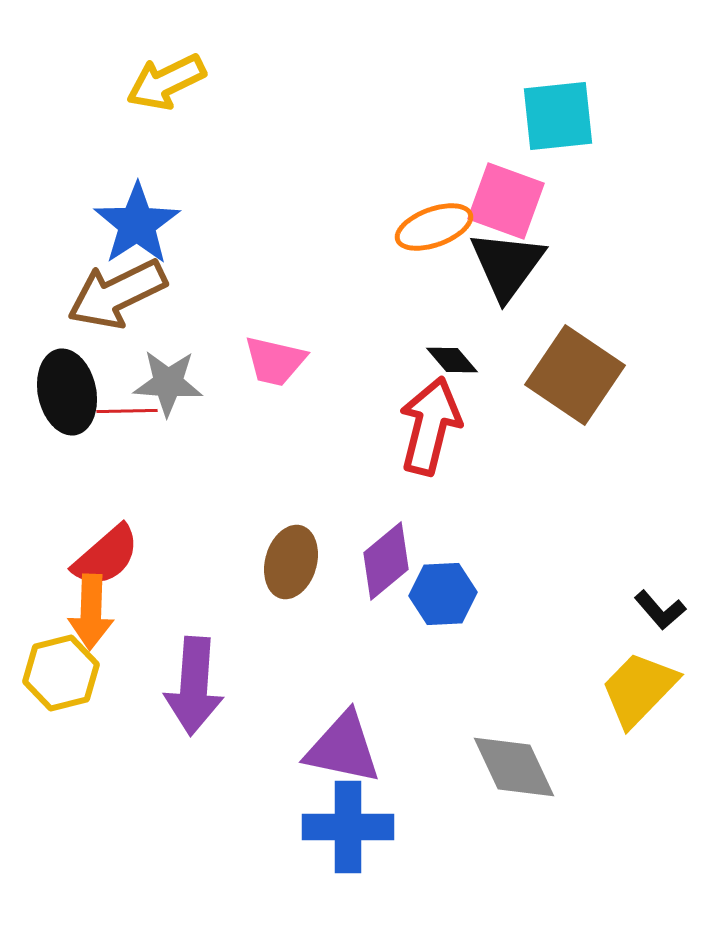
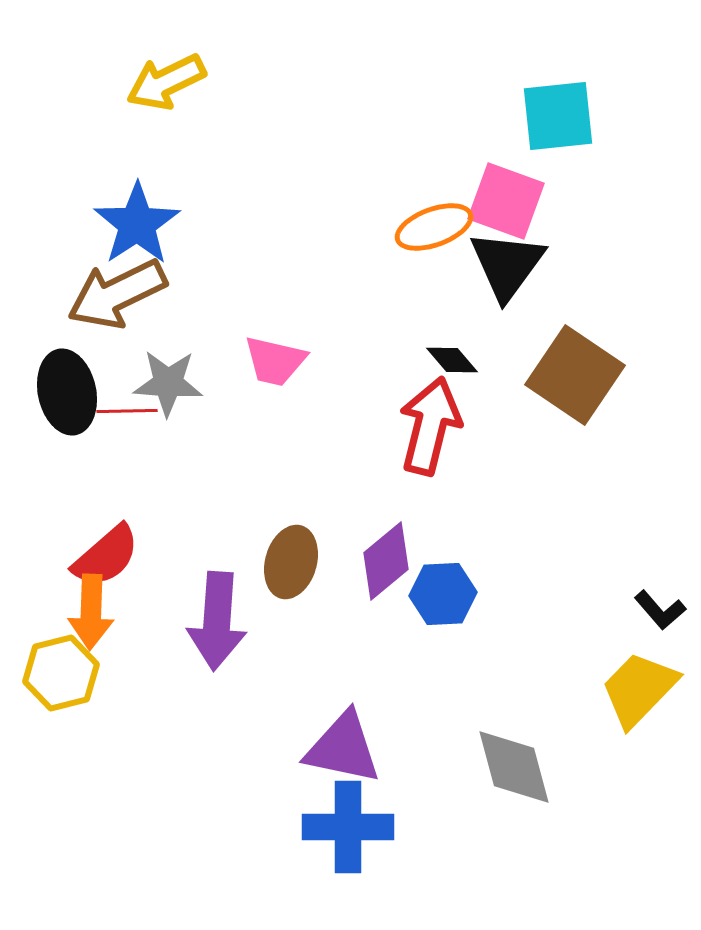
purple arrow: moved 23 px right, 65 px up
gray diamond: rotated 10 degrees clockwise
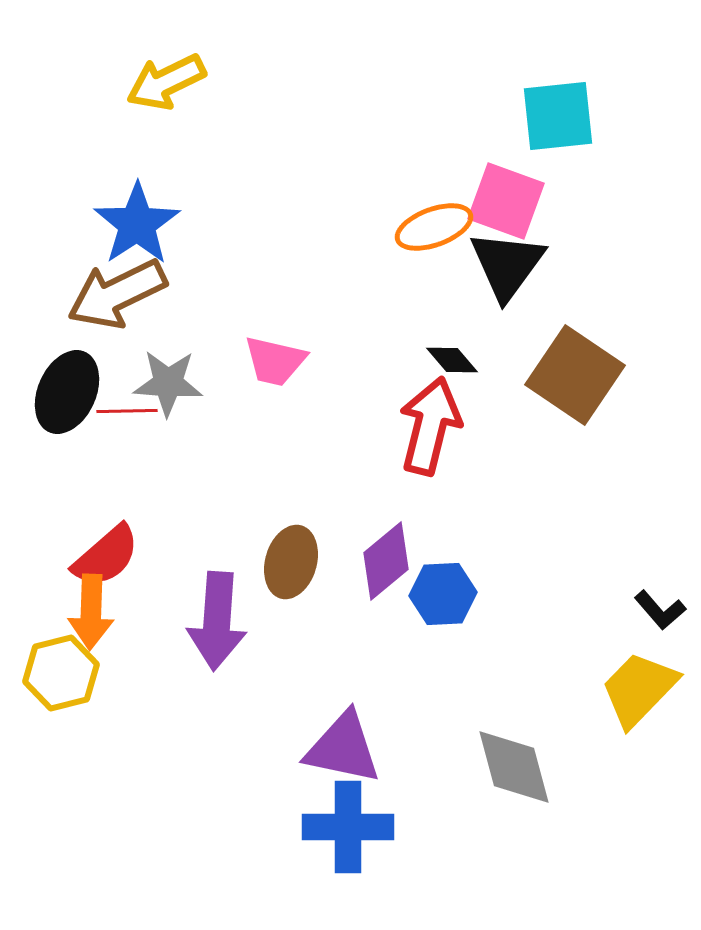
black ellipse: rotated 36 degrees clockwise
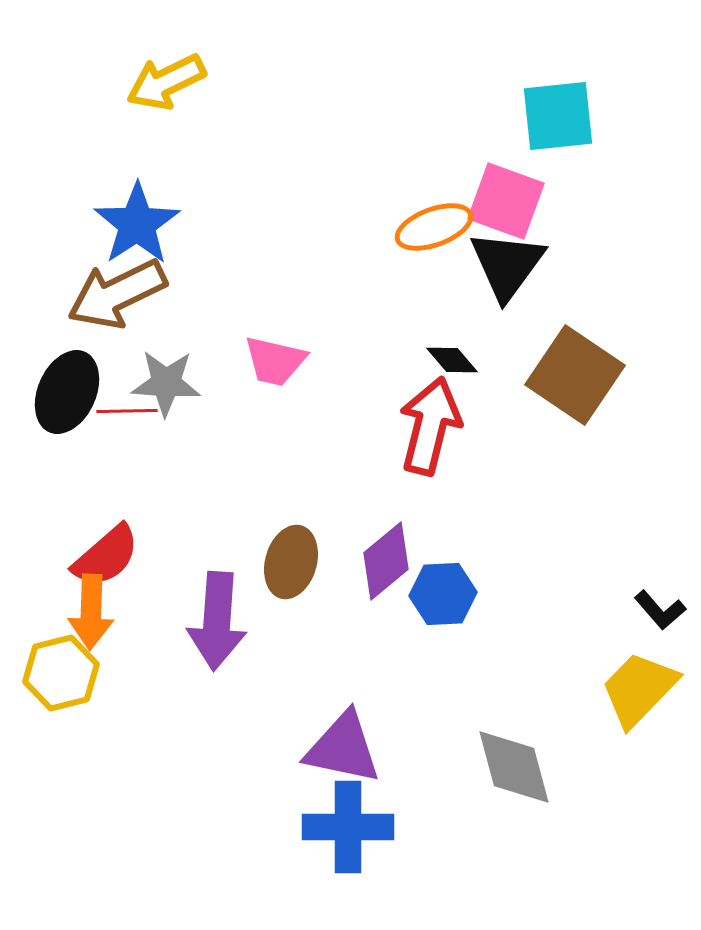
gray star: moved 2 px left
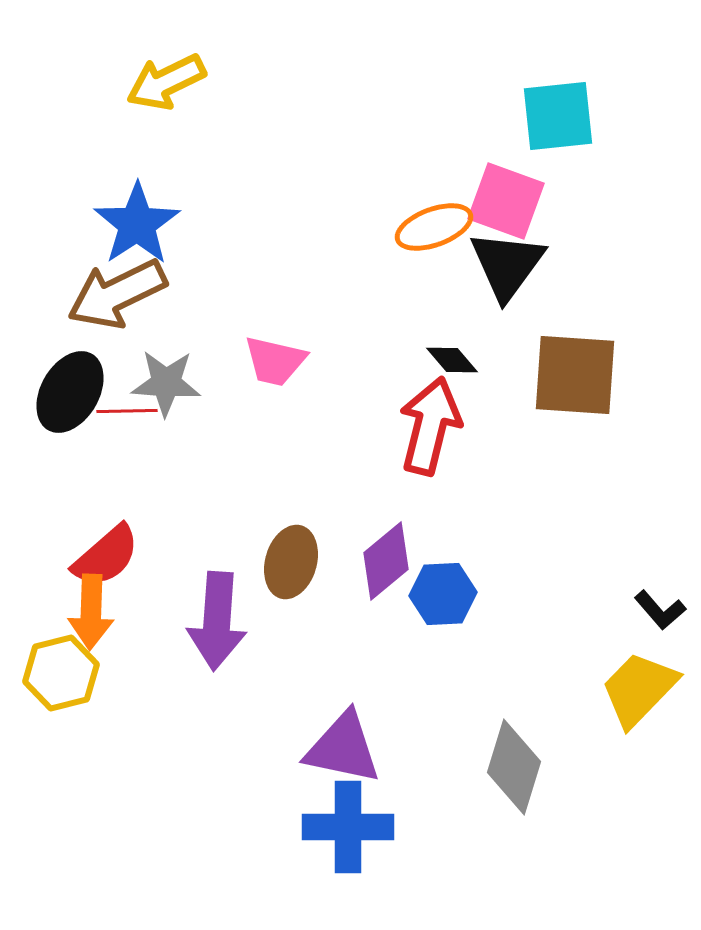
brown square: rotated 30 degrees counterclockwise
black ellipse: moved 3 px right; rotated 6 degrees clockwise
gray diamond: rotated 32 degrees clockwise
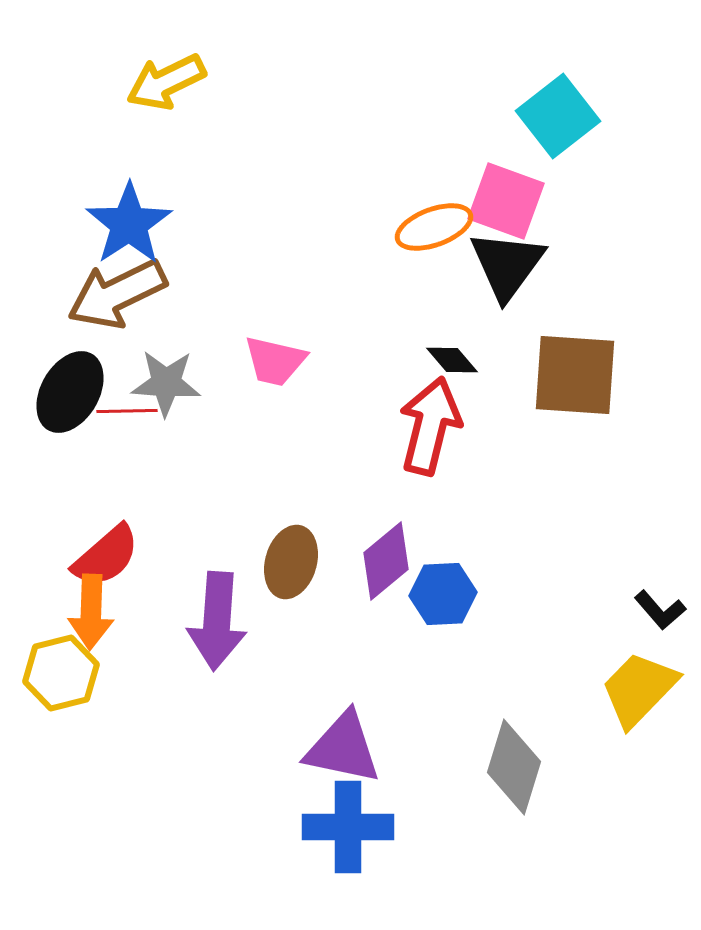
cyan square: rotated 32 degrees counterclockwise
blue star: moved 8 px left
